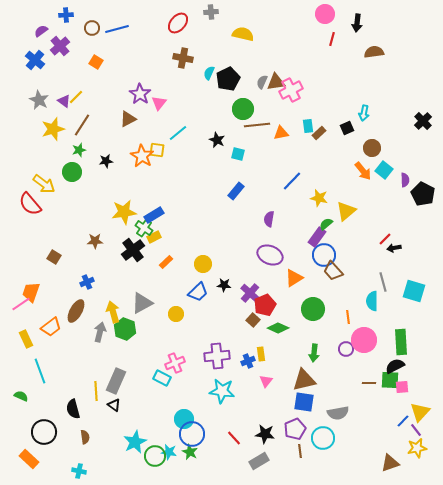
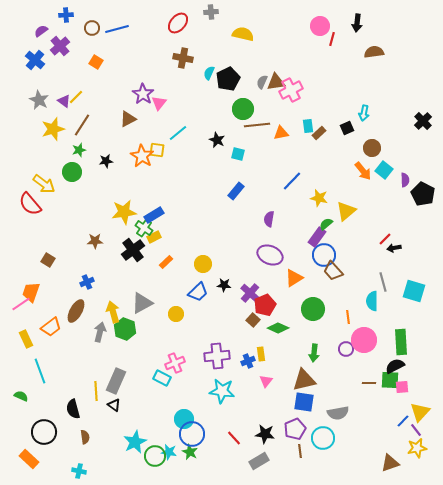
pink circle at (325, 14): moved 5 px left, 12 px down
purple star at (140, 94): moved 3 px right
brown square at (54, 257): moved 6 px left, 3 px down
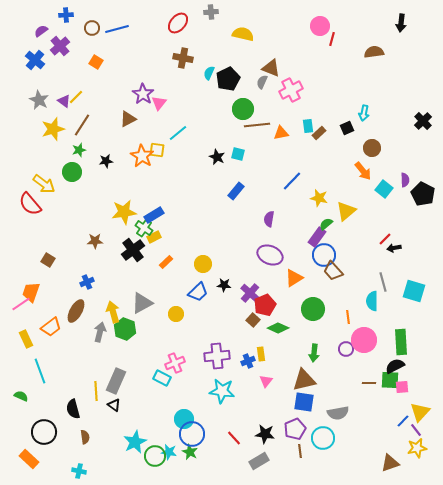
black arrow at (357, 23): moved 44 px right
brown triangle at (276, 82): moved 5 px left, 14 px up; rotated 30 degrees clockwise
black star at (217, 140): moved 17 px down
cyan square at (384, 170): moved 19 px down
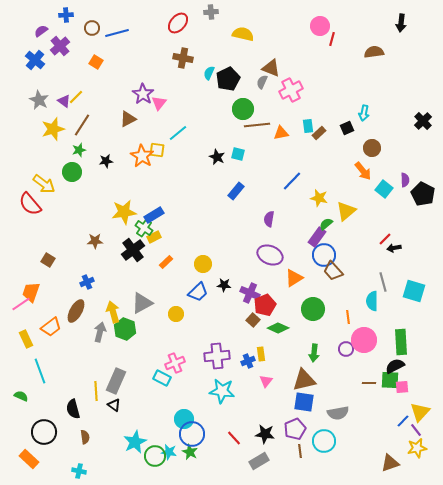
blue line at (117, 29): moved 4 px down
purple cross at (250, 293): rotated 18 degrees counterclockwise
cyan circle at (323, 438): moved 1 px right, 3 px down
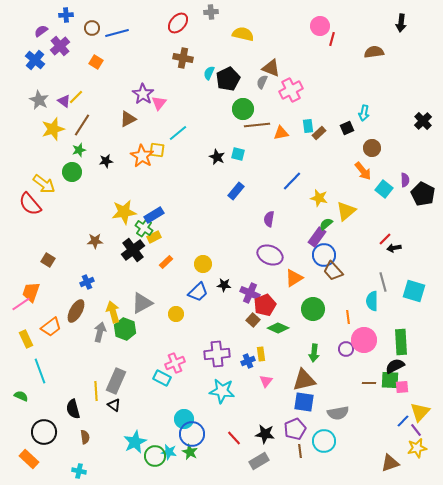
purple cross at (217, 356): moved 2 px up
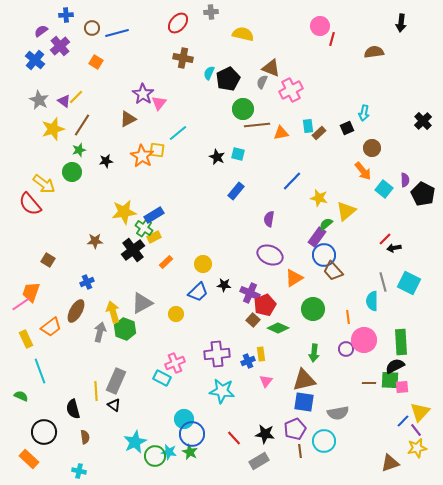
cyan square at (414, 291): moved 5 px left, 8 px up; rotated 10 degrees clockwise
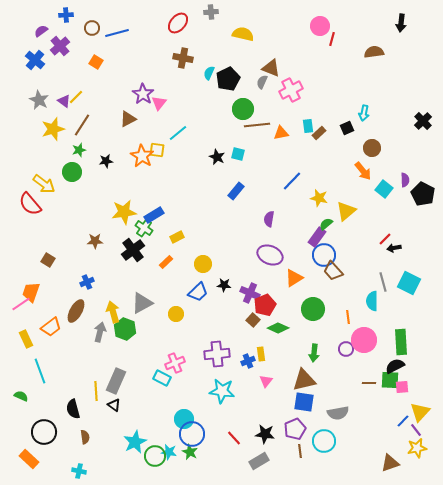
yellow rectangle at (154, 237): moved 23 px right
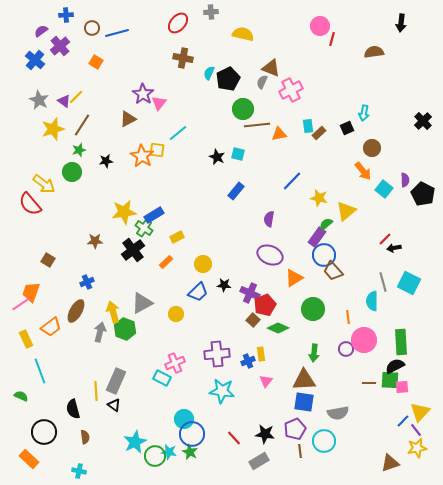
orange triangle at (281, 133): moved 2 px left, 1 px down
brown triangle at (304, 380): rotated 10 degrees clockwise
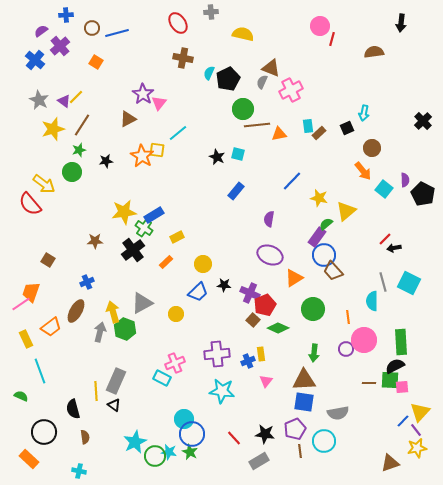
red ellipse at (178, 23): rotated 75 degrees counterclockwise
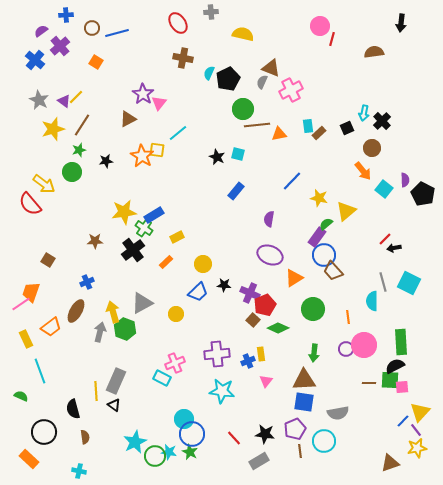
black cross at (423, 121): moved 41 px left
pink circle at (364, 340): moved 5 px down
